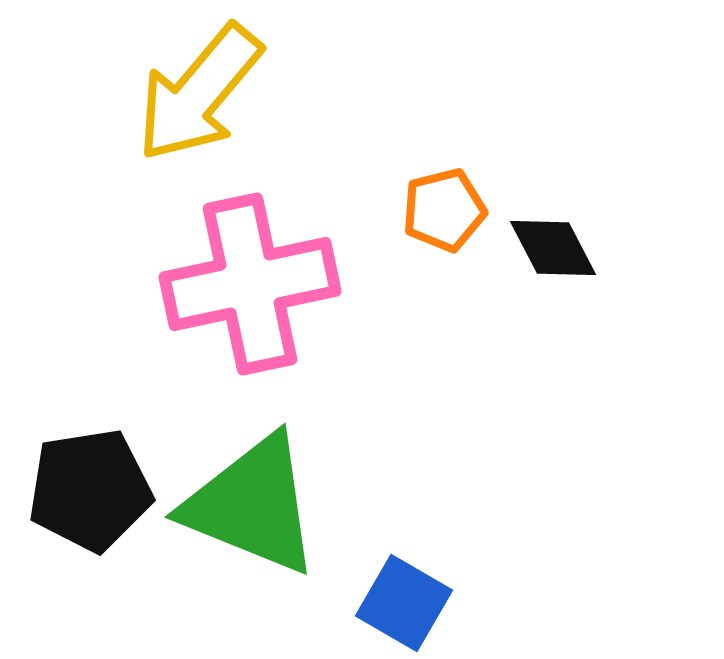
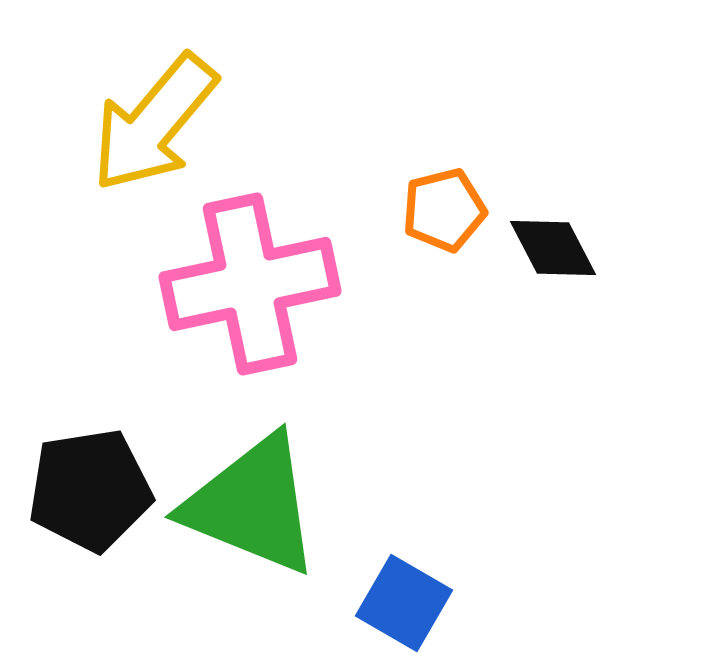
yellow arrow: moved 45 px left, 30 px down
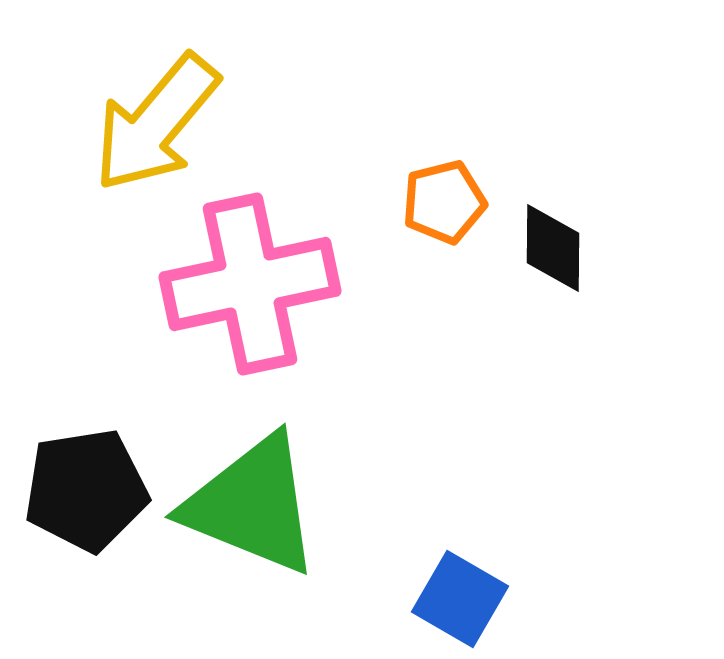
yellow arrow: moved 2 px right
orange pentagon: moved 8 px up
black diamond: rotated 28 degrees clockwise
black pentagon: moved 4 px left
blue square: moved 56 px right, 4 px up
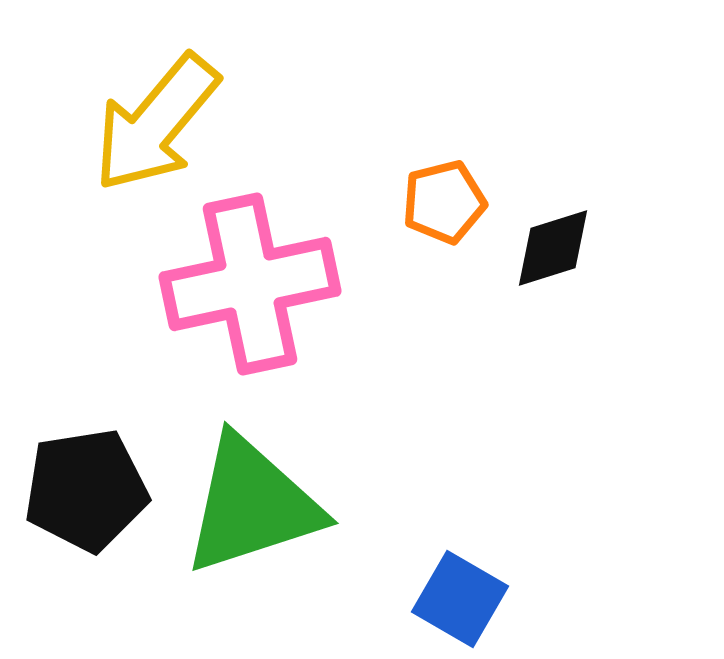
black diamond: rotated 72 degrees clockwise
green triangle: rotated 40 degrees counterclockwise
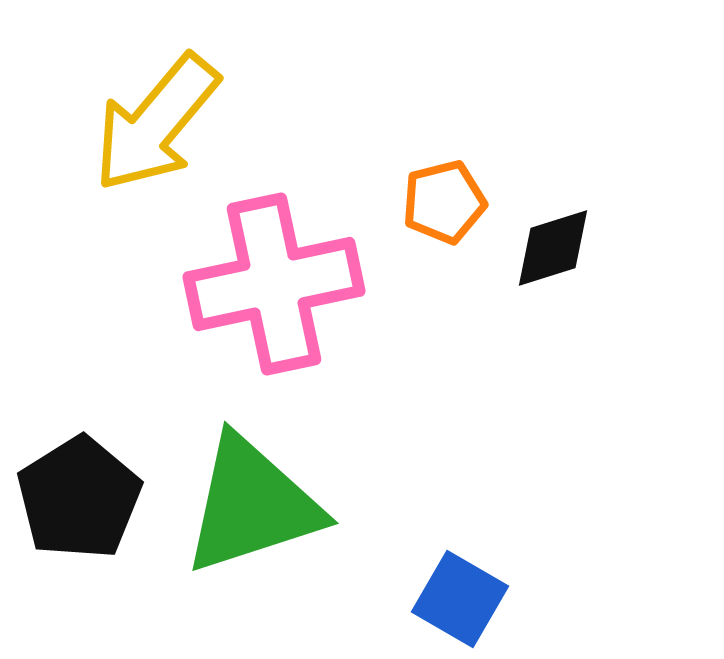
pink cross: moved 24 px right
black pentagon: moved 7 px left, 8 px down; rotated 23 degrees counterclockwise
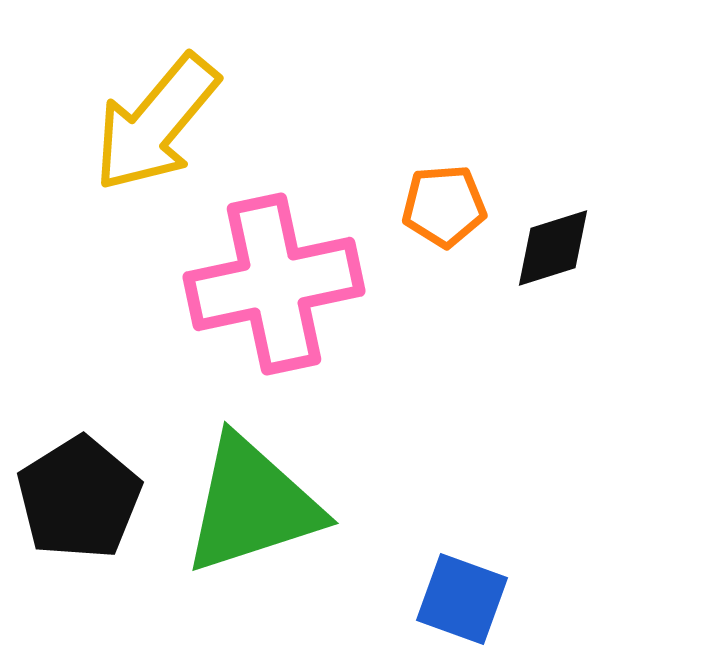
orange pentagon: moved 4 px down; rotated 10 degrees clockwise
blue square: moved 2 px right; rotated 10 degrees counterclockwise
